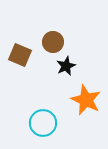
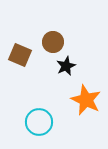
cyan circle: moved 4 px left, 1 px up
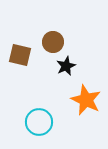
brown square: rotated 10 degrees counterclockwise
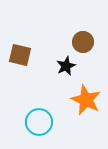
brown circle: moved 30 px right
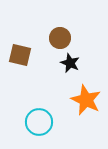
brown circle: moved 23 px left, 4 px up
black star: moved 4 px right, 3 px up; rotated 24 degrees counterclockwise
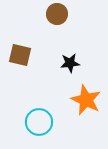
brown circle: moved 3 px left, 24 px up
black star: rotated 30 degrees counterclockwise
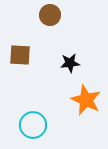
brown circle: moved 7 px left, 1 px down
brown square: rotated 10 degrees counterclockwise
cyan circle: moved 6 px left, 3 px down
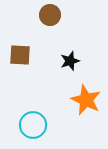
black star: moved 2 px up; rotated 12 degrees counterclockwise
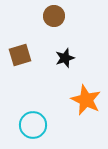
brown circle: moved 4 px right, 1 px down
brown square: rotated 20 degrees counterclockwise
black star: moved 5 px left, 3 px up
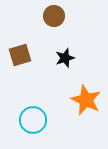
cyan circle: moved 5 px up
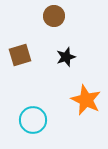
black star: moved 1 px right, 1 px up
